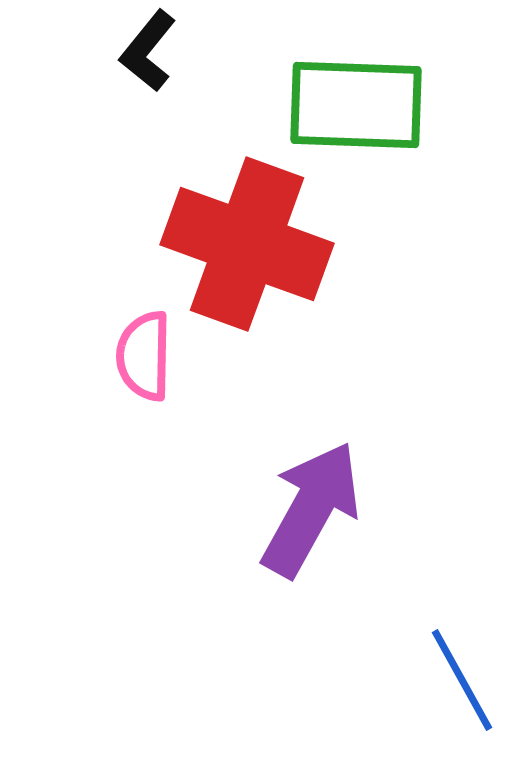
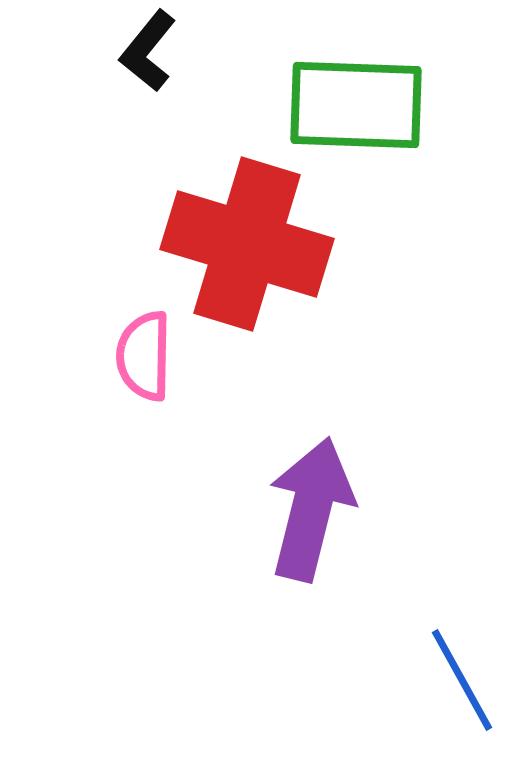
red cross: rotated 3 degrees counterclockwise
purple arrow: rotated 15 degrees counterclockwise
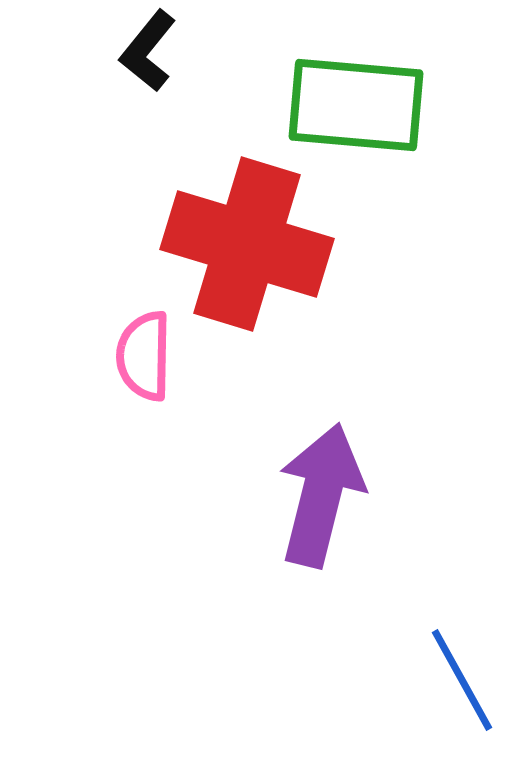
green rectangle: rotated 3 degrees clockwise
purple arrow: moved 10 px right, 14 px up
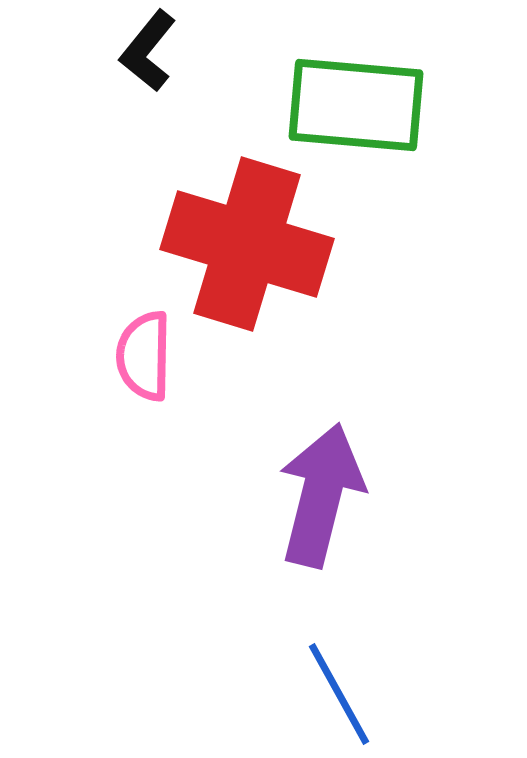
blue line: moved 123 px left, 14 px down
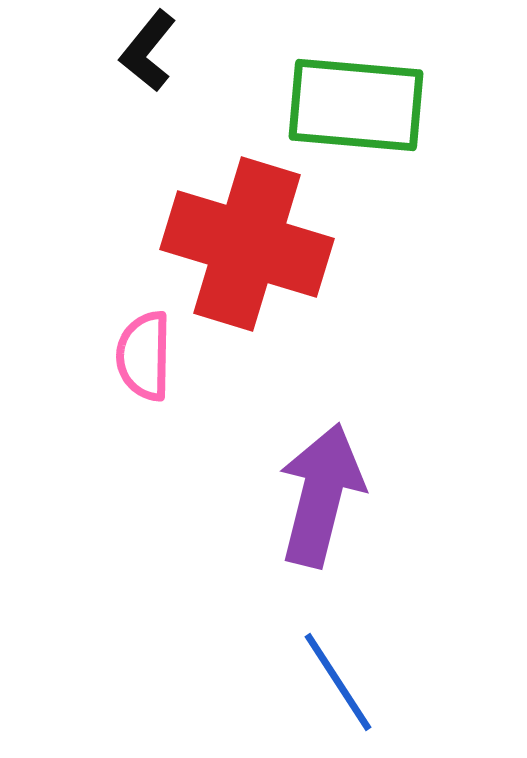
blue line: moved 1 px left, 12 px up; rotated 4 degrees counterclockwise
